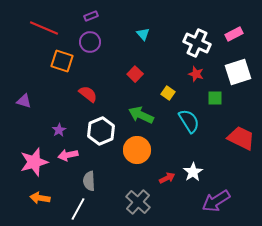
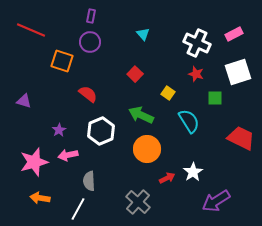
purple rectangle: rotated 56 degrees counterclockwise
red line: moved 13 px left, 2 px down
orange circle: moved 10 px right, 1 px up
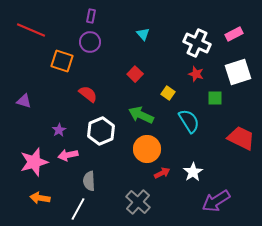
red arrow: moved 5 px left, 5 px up
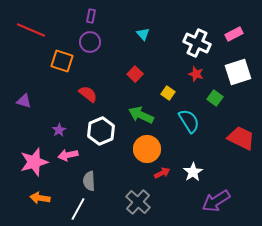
green square: rotated 35 degrees clockwise
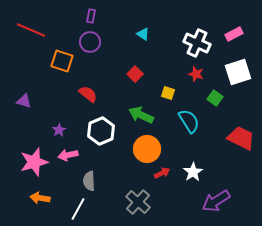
cyan triangle: rotated 16 degrees counterclockwise
yellow square: rotated 16 degrees counterclockwise
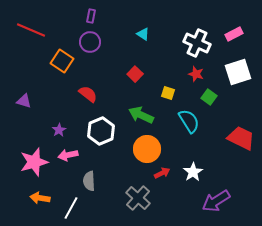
orange square: rotated 15 degrees clockwise
green square: moved 6 px left, 1 px up
gray cross: moved 4 px up
white line: moved 7 px left, 1 px up
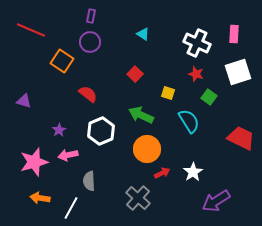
pink rectangle: rotated 60 degrees counterclockwise
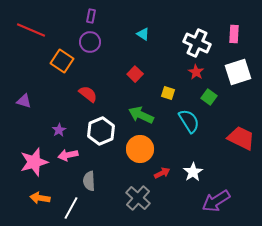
red star: moved 2 px up; rotated 14 degrees clockwise
orange circle: moved 7 px left
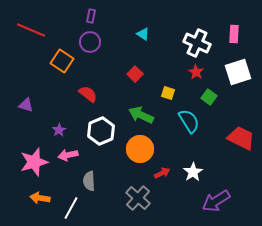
purple triangle: moved 2 px right, 4 px down
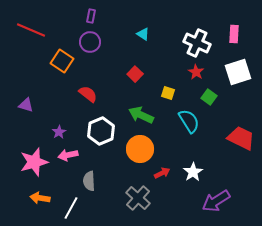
purple star: moved 2 px down
